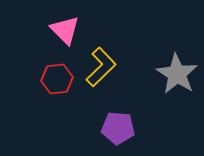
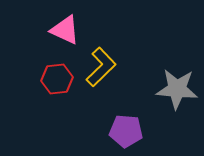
pink triangle: rotated 20 degrees counterclockwise
gray star: moved 15 px down; rotated 27 degrees counterclockwise
purple pentagon: moved 8 px right, 3 px down
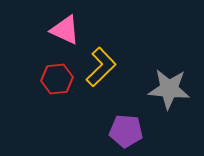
gray star: moved 8 px left
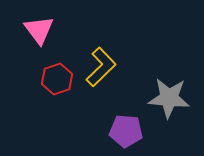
pink triangle: moved 26 px left; rotated 28 degrees clockwise
red hexagon: rotated 12 degrees counterclockwise
gray star: moved 9 px down
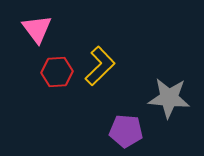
pink triangle: moved 2 px left, 1 px up
yellow L-shape: moved 1 px left, 1 px up
red hexagon: moved 7 px up; rotated 16 degrees clockwise
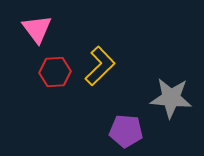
red hexagon: moved 2 px left
gray star: moved 2 px right
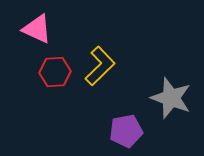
pink triangle: rotated 28 degrees counterclockwise
gray star: rotated 15 degrees clockwise
purple pentagon: rotated 16 degrees counterclockwise
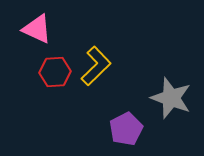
yellow L-shape: moved 4 px left
purple pentagon: moved 2 px up; rotated 16 degrees counterclockwise
